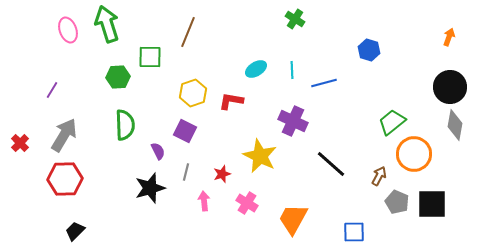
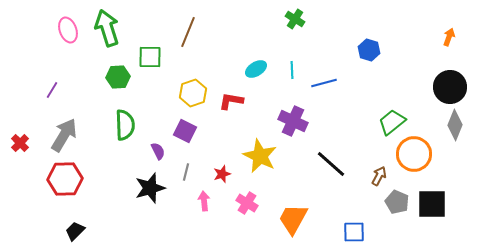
green arrow: moved 4 px down
gray diamond: rotated 12 degrees clockwise
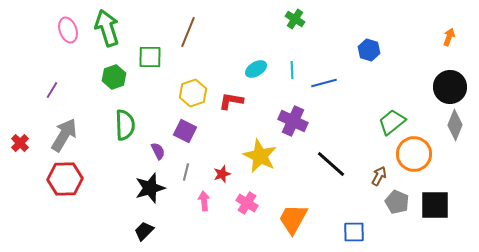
green hexagon: moved 4 px left; rotated 15 degrees counterclockwise
black square: moved 3 px right, 1 px down
black trapezoid: moved 69 px right
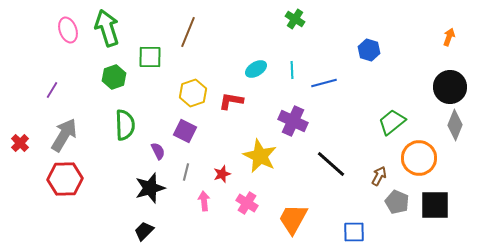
orange circle: moved 5 px right, 4 px down
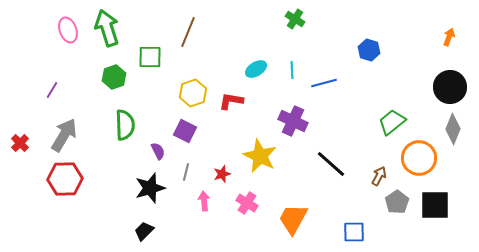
gray diamond: moved 2 px left, 4 px down
gray pentagon: rotated 15 degrees clockwise
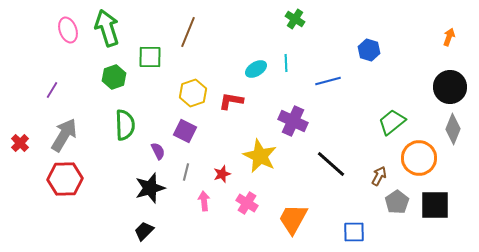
cyan line: moved 6 px left, 7 px up
blue line: moved 4 px right, 2 px up
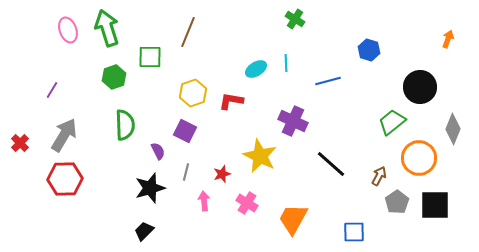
orange arrow: moved 1 px left, 2 px down
black circle: moved 30 px left
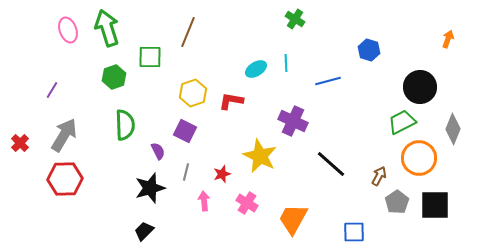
green trapezoid: moved 10 px right; rotated 12 degrees clockwise
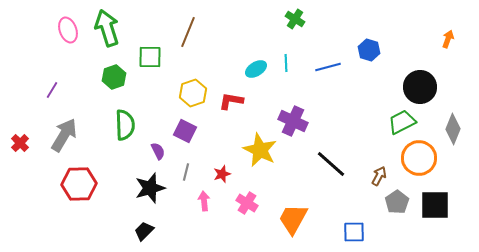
blue line: moved 14 px up
yellow star: moved 6 px up
red hexagon: moved 14 px right, 5 px down
